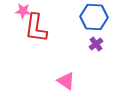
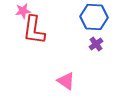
pink star: rotated 14 degrees counterclockwise
red L-shape: moved 2 px left, 2 px down
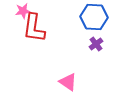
red L-shape: moved 2 px up
pink triangle: moved 2 px right, 1 px down
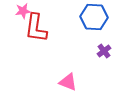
red L-shape: moved 2 px right
purple cross: moved 8 px right, 7 px down
pink triangle: rotated 12 degrees counterclockwise
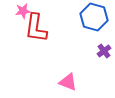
blue hexagon: rotated 12 degrees clockwise
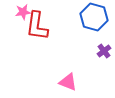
pink star: moved 1 px down
red L-shape: moved 1 px right, 2 px up
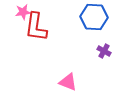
blue hexagon: rotated 12 degrees counterclockwise
red L-shape: moved 1 px left, 1 px down
purple cross: rotated 24 degrees counterclockwise
